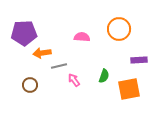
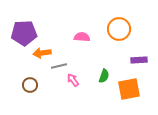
pink arrow: moved 1 px left
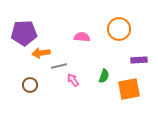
orange arrow: moved 1 px left
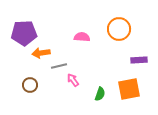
green semicircle: moved 4 px left, 18 px down
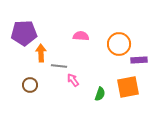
orange circle: moved 15 px down
pink semicircle: moved 1 px left, 1 px up
orange arrow: rotated 96 degrees clockwise
gray line: rotated 21 degrees clockwise
orange square: moved 1 px left, 2 px up
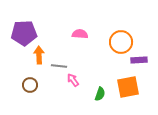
pink semicircle: moved 1 px left, 2 px up
orange circle: moved 2 px right, 2 px up
orange arrow: moved 2 px left, 2 px down
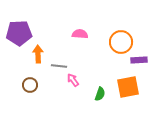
purple pentagon: moved 5 px left
orange arrow: moved 1 px left, 1 px up
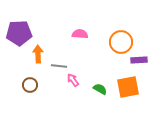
green semicircle: moved 5 px up; rotated 80 degrees counterclockwise
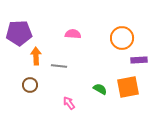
pink semicircle: moved 7 px left
orange circle: moved 1 px right, 4 px up
orange arrow: moved 2 px left, 2 px down
pink arrow: moved 4 px left, 23 px down
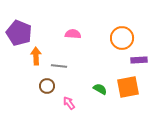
purple pentagon: rotated 25 degrees clockwise
brown circle: moved 17 px right, 1 px down
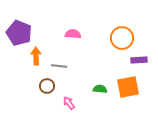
green semicircle: rotated 24 degrees counterclockwise
